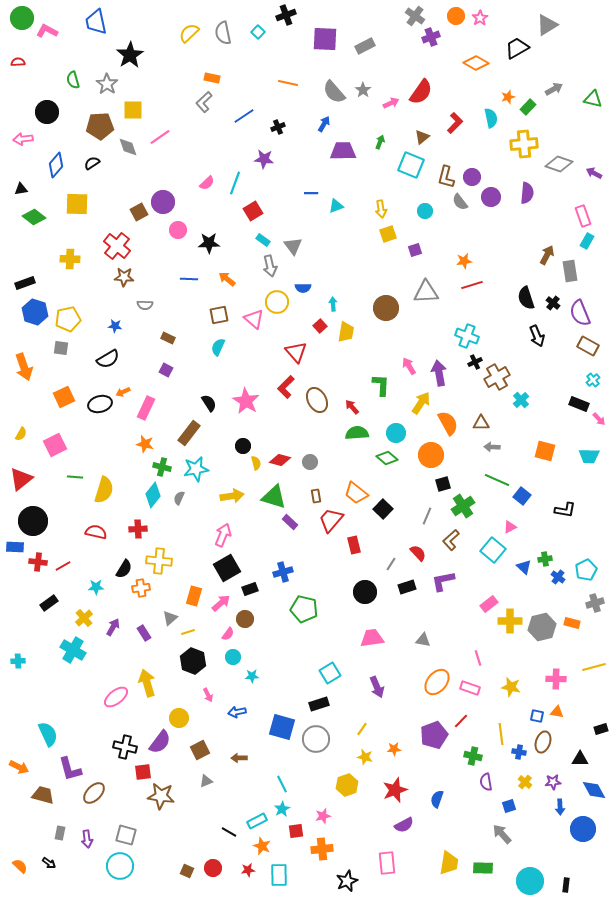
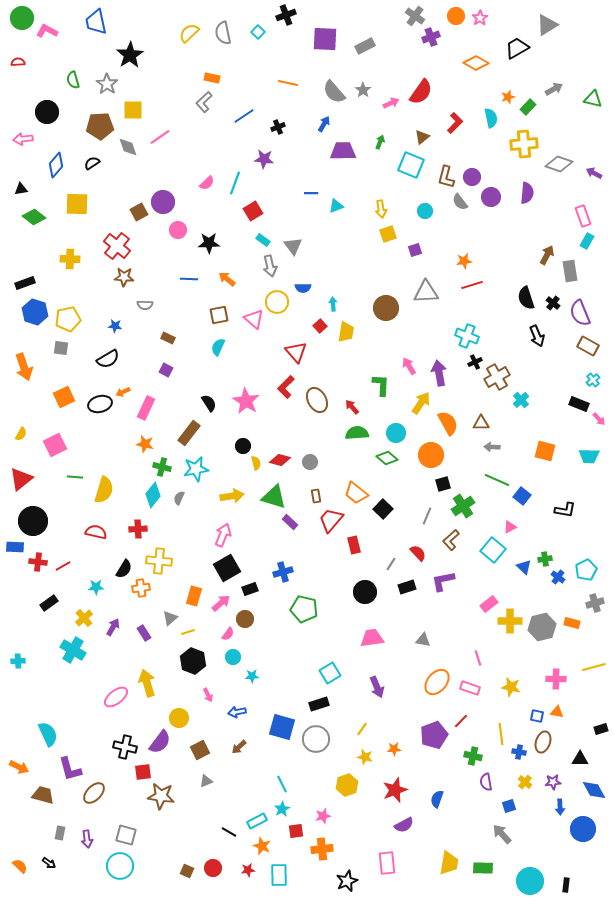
brown arrow at (239, 758): moved 11 px up; rotated 42 degrees counterclockwise
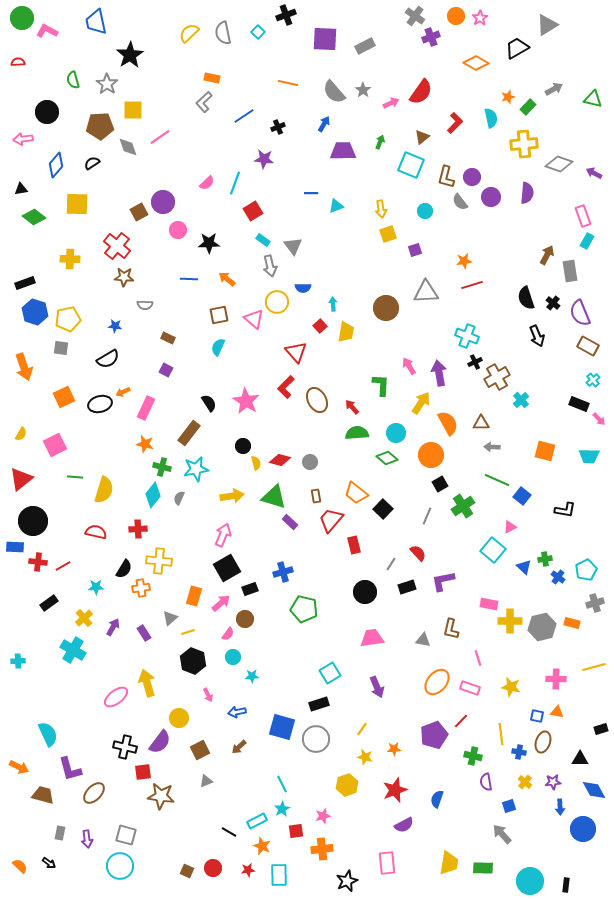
black square at (443, 484): moved 3 px left; rotated 14 degrees counterclockwise
brown L-shape at (451, 540): moved 89 px down; rotated 35 degrees counterclockwise
pink rectangle at (489, 604): rotated 48 degrees clockwise
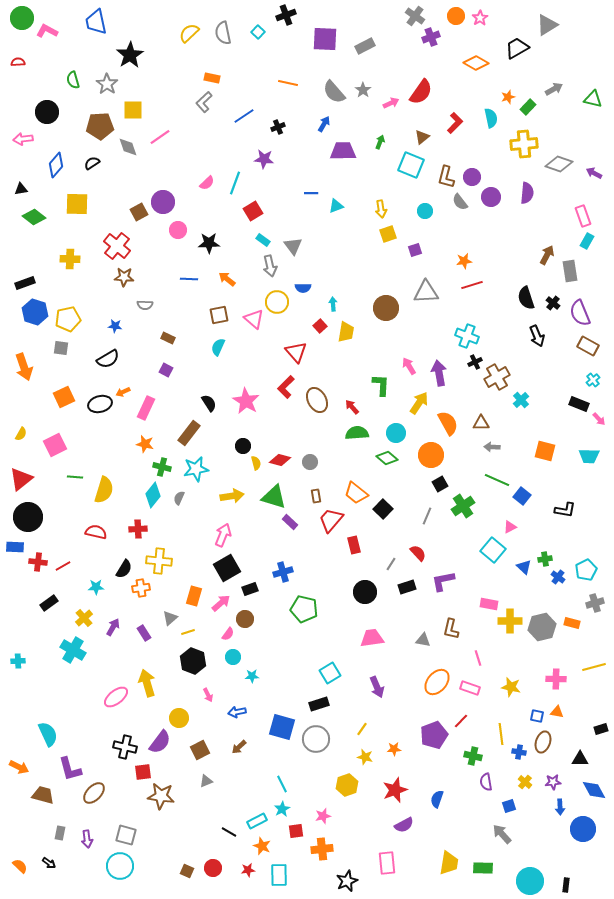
yellow arrow at (421, 403): moved 2 px left
black circle at (33, 521): moved 5 px left, 4 px up
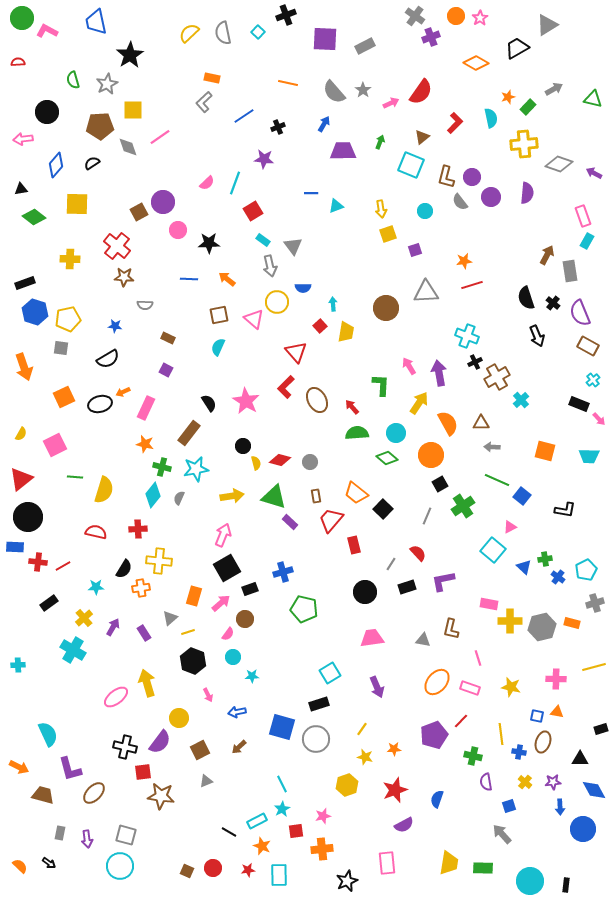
gray star at (107, 84): rotated 10 degrees clockwise
cyan cross at (18, 661): moved 4 px down
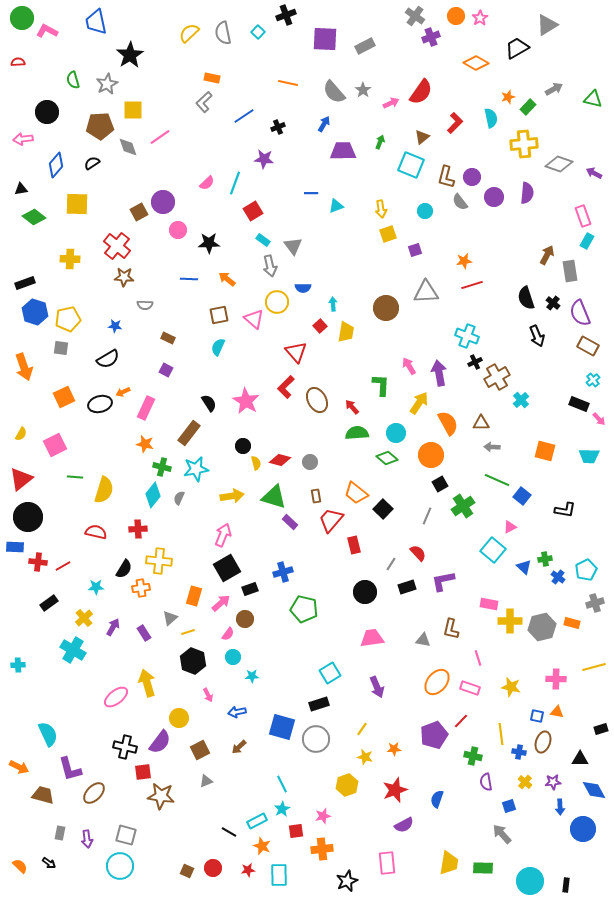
purple circle at (491, 197): moved 3 px right
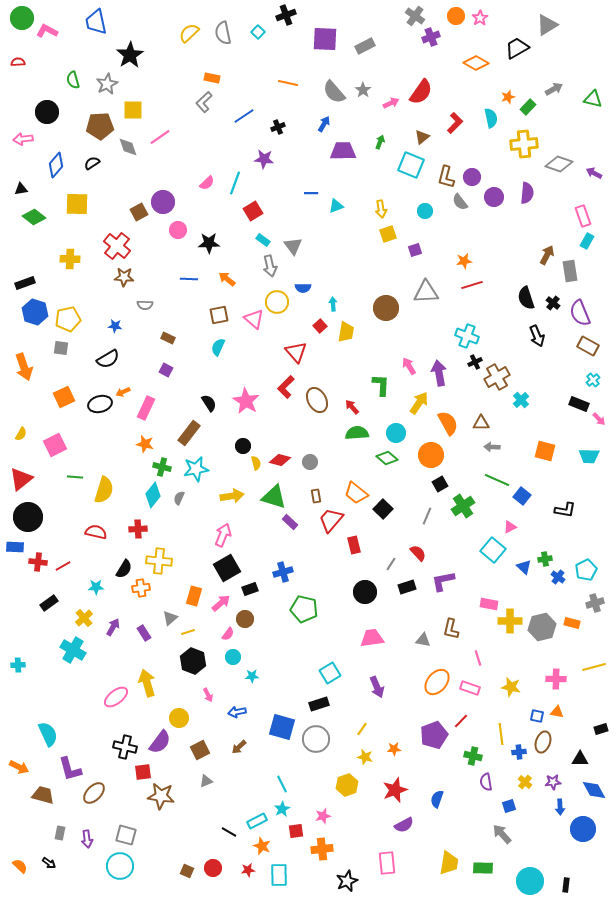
blue cross at (519, 752): rotated 16 degrees counterclockwise
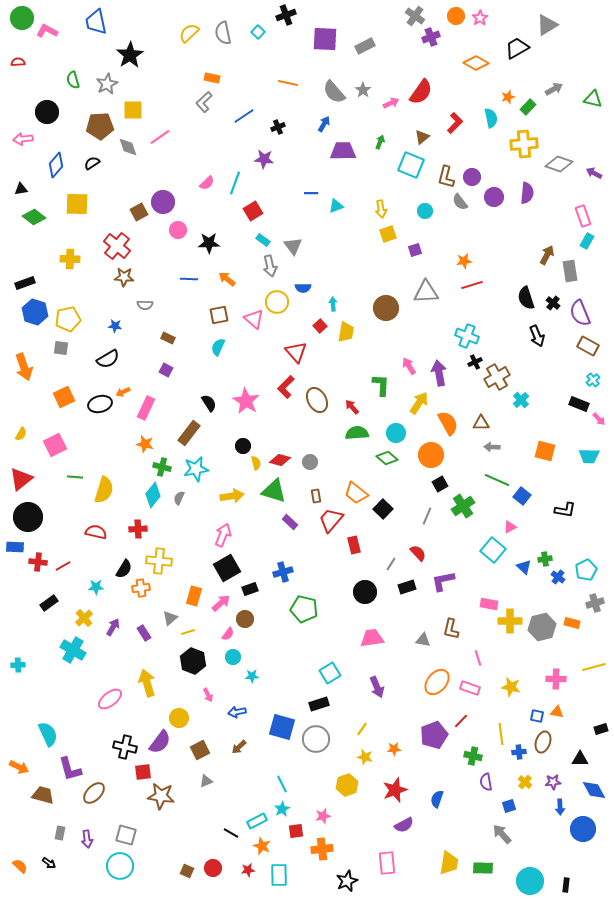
green triangle at (274, 497): moved 6 px up
pink ellipse at (116, 697): moved 6 px left, 2 px down
black line at (229, 832): moved 2 px right, 1 px down
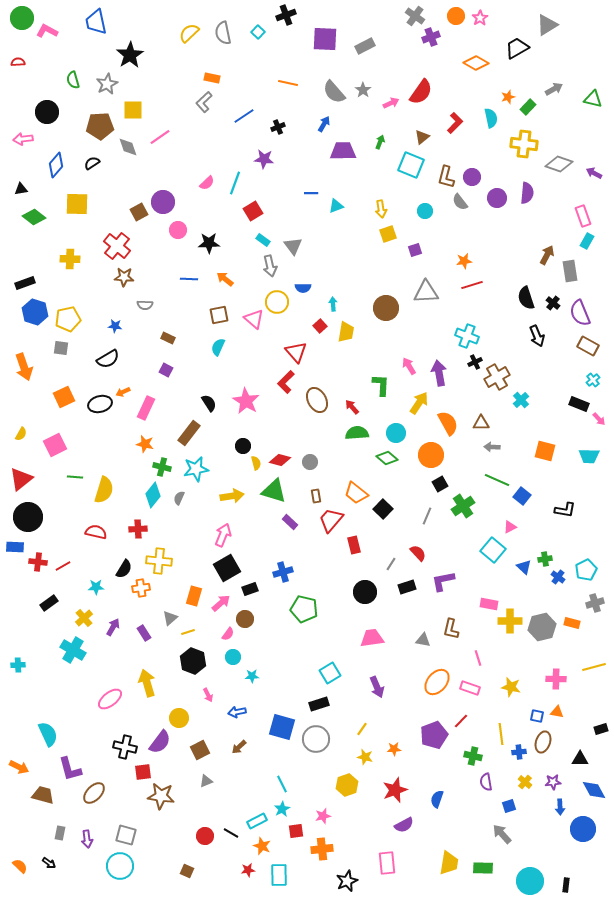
yellow cross at (524, 144): rotated 12 degrees clockwise
purple circle at (494, 197): moved 3 px right, 1 px down
orange arrow at (227, 279): moved 2 px left
red L-shape at (286, 387): moved 5 px up
red circle at (213, 868): moved 8 px left, 32 px up
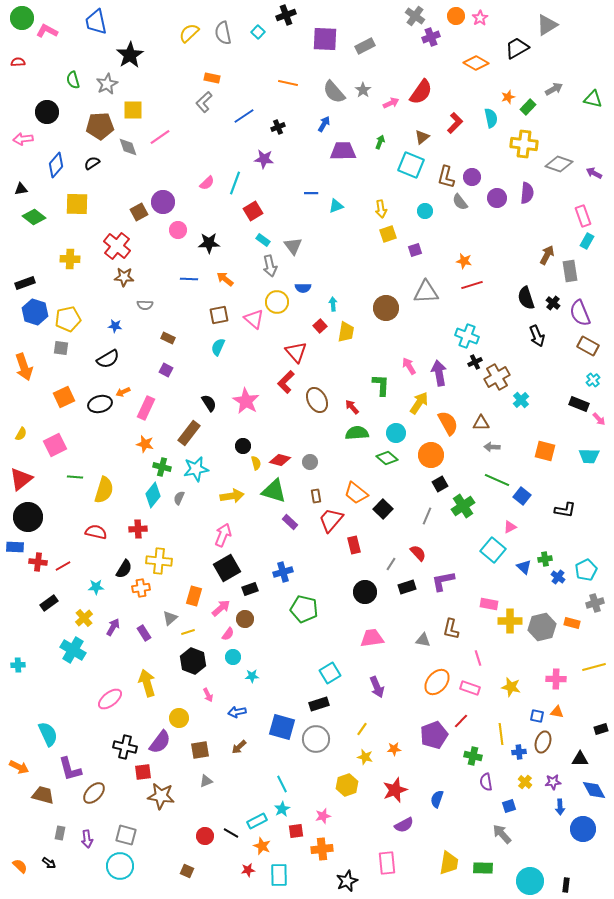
orange star at (464, 261): rotated 21 degrees clockwise
pink arrow at (221, 603): moved 5 px down
brown square at (200, 750): rotated 18 degrees clockwise
